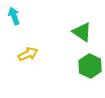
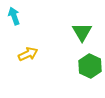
green triangle: rotated 25 degrees clockwise
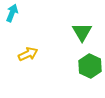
cyan arrow: moved 2 px left, 3 px up; rotated 42 degrees clockwise
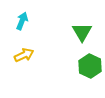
cyan arrow: moved 10 px right, 8 px down
yellow arrow: moved 4 px left, 1 px down
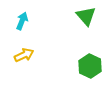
green triangle: moved 4 px right, 16 px up; rotated 10 degrees counterclockwise
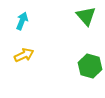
green hexagon: rotated 10 degrees counterclockwise
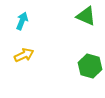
green triangle: rotated 25 degrees counterclockwise
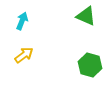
yellow arrow: rotated 12 degrees counterclockwise
green hexagon: moved 1 px up
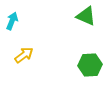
cyan arrow: moved 10 px left
green hexagon: rotated 20 degrees counterclockwise
